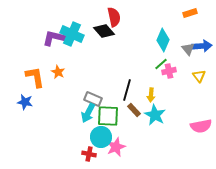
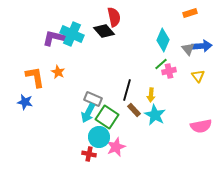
yellow triangle: moved 1 px left
green square: moved 1 px left, 1 px down; rotated 30 degrees clockwise
cyan circle: moved 2 px left
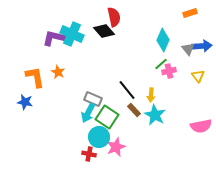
black line: rotated 55 degrees counterclockwise
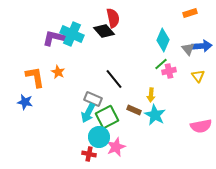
red semicircle: moved 1 px left, 1 px down
black line: moved 13 px left, 11 px up
brown rectangle: rotated 24 degrees counterclockwise
green square: rotated 30 degrees clockwise
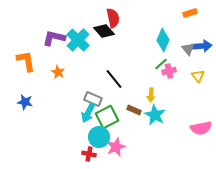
cyan cross: moved 6 px right, 6 px down; rotated 20 degrees clockwise
orange L-shape: moved 9 px left, 16 px up
pink semicircle: moved 2 px down
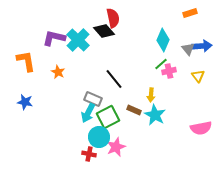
green square: moved 1 px right
